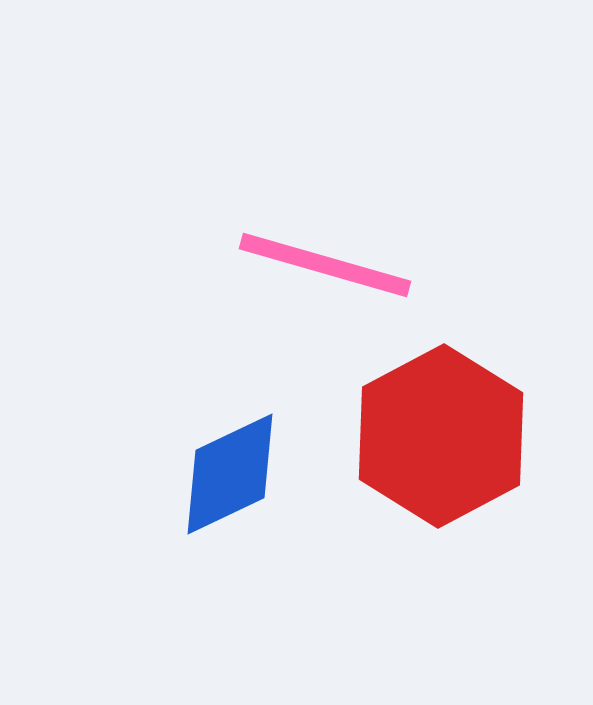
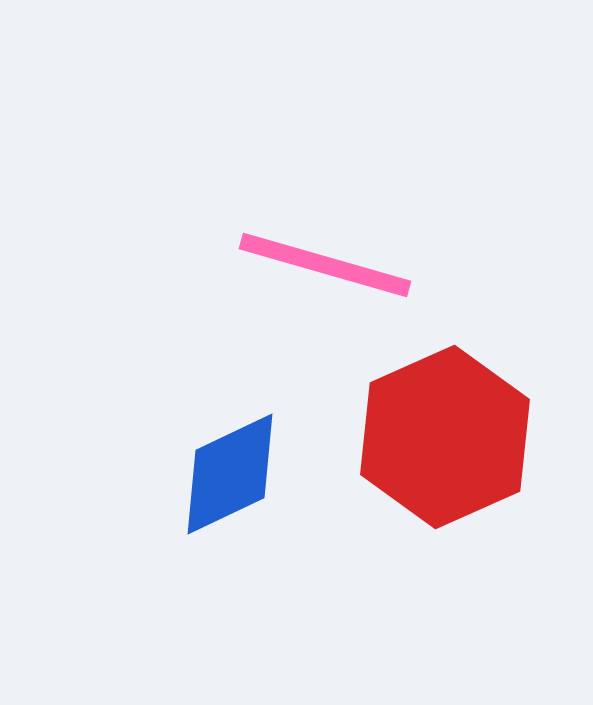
red hexagon: moved 4 px right, 1 px down; rotated 4 degrees clockwise
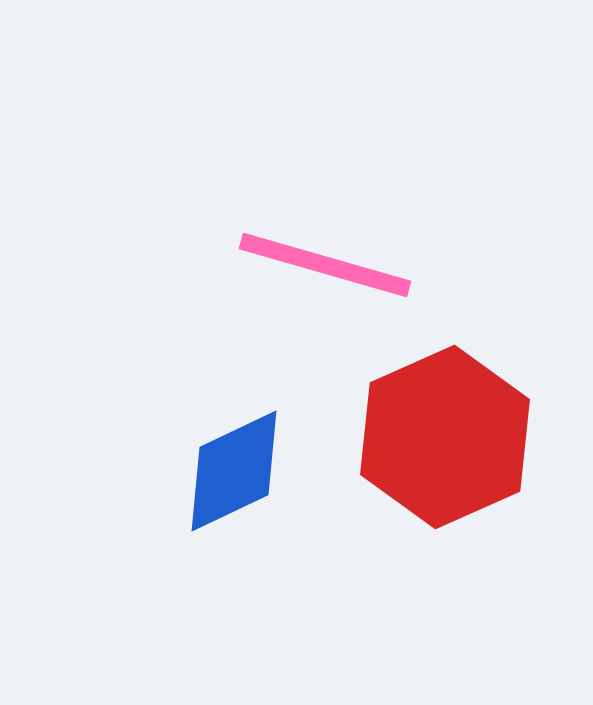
blue diamond: moved 4 px right, 3 px up
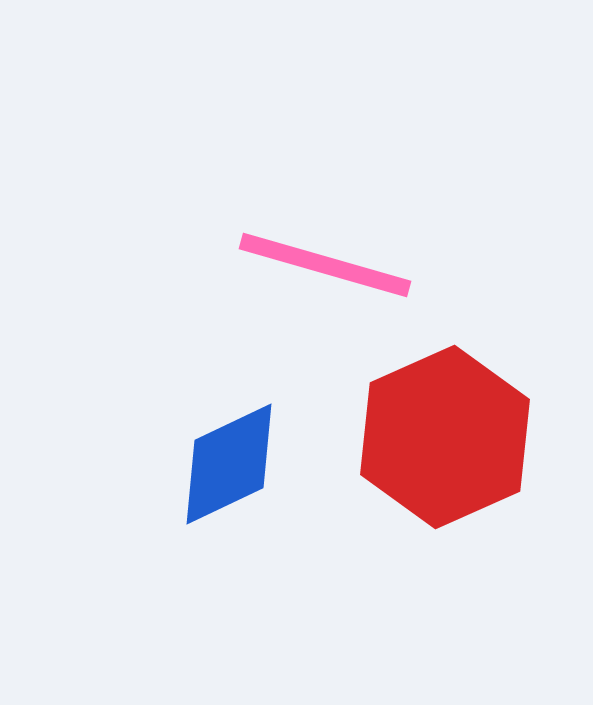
blue diamond: moved 5 px left, 7 px up
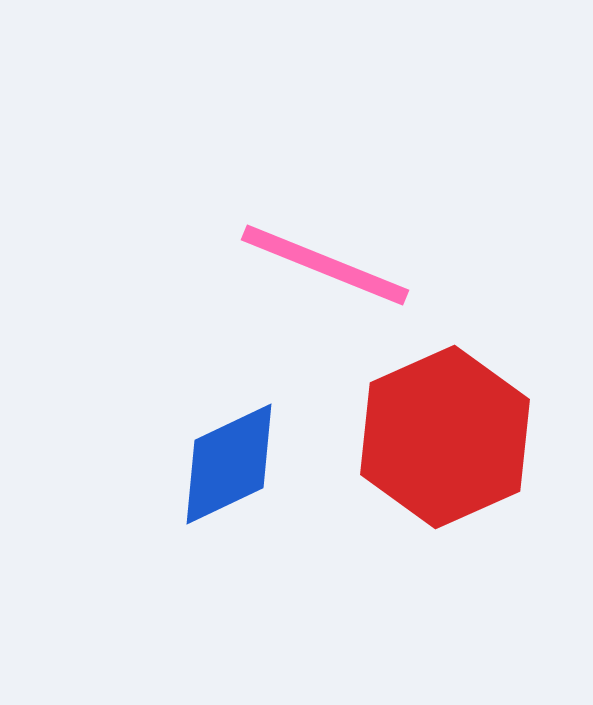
pink line: rotated 6 degrees clockwise
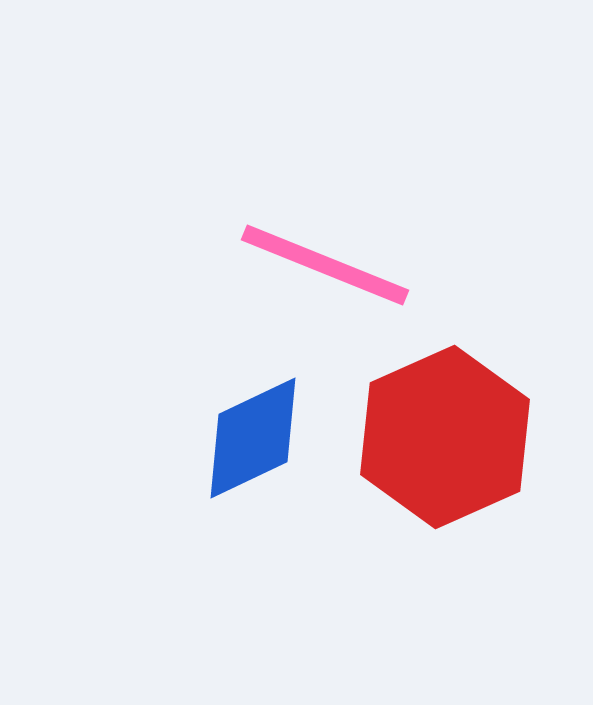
blue diamond: moved 24 px right, 26 px up
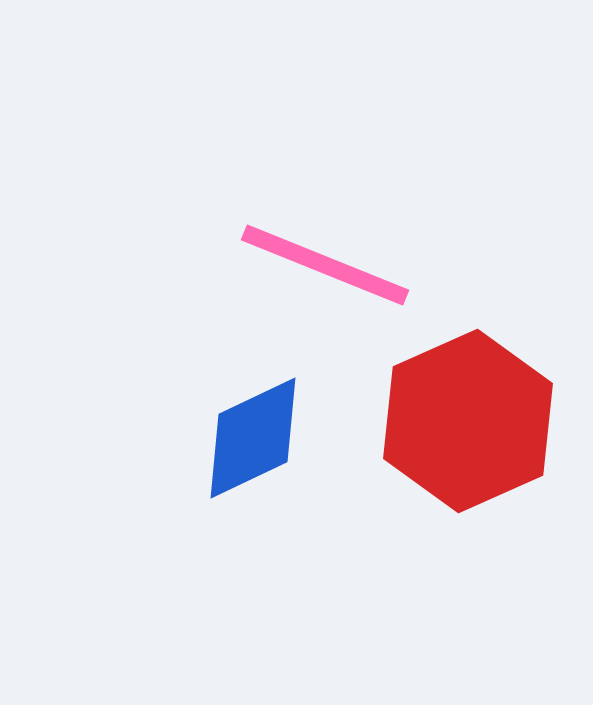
red hexagon: moved 23 px right, 16 px up
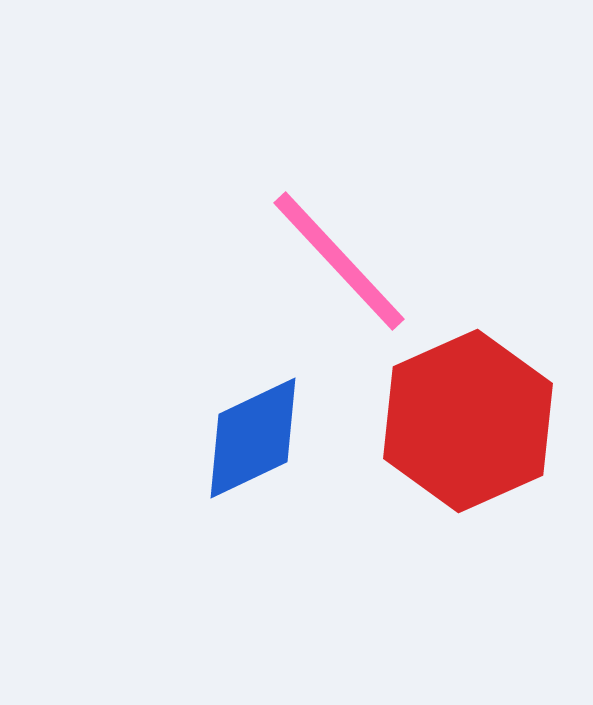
pink line: moved 14 px right, 4 px up; rotated 25 degrees clockwise
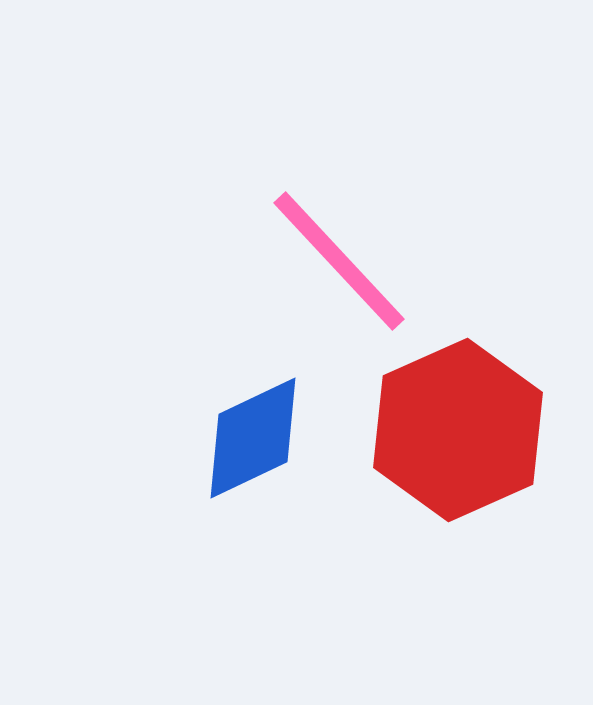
red hexagon: moved 10 px left, 9 px down
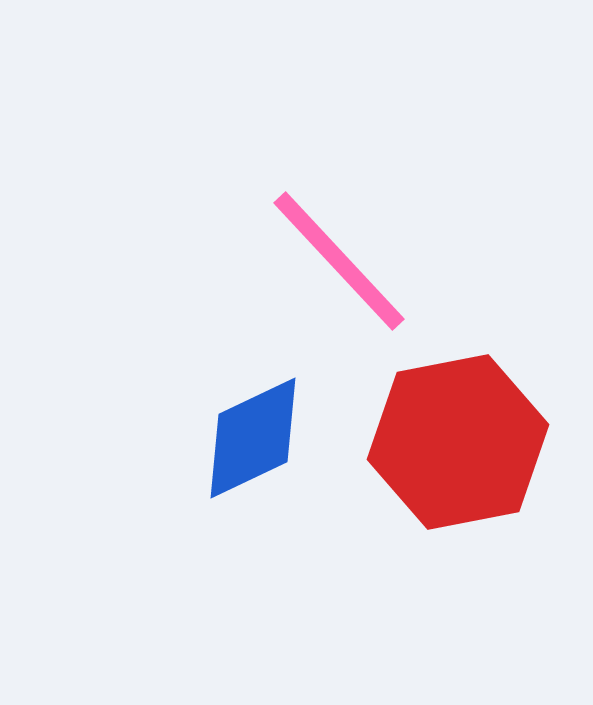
red hexagon: moved 12 px down; rotated 13 degrees clockwise
